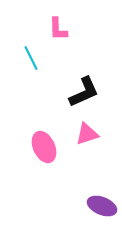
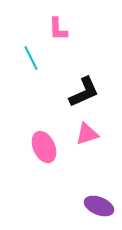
purple ellipse: moved 3 px left
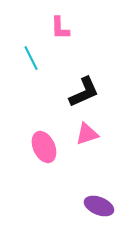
pink L-shape: moved 2 px right, 1 px up
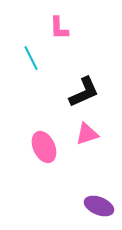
pink L-shape: moved 1 px left
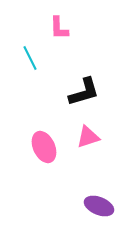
cyan line: moved 1 px left
black L-shape: rotated 8 degrees clockwise
pink triangle: moved 1 px right, 3 px down
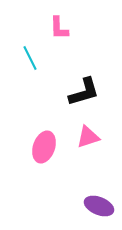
pink ellipse: rotated 44 degrees clockwise
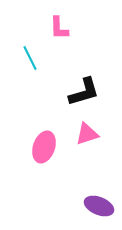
pink triangle: moved 1 px left, 3 px up
